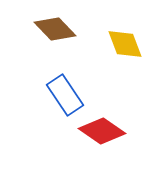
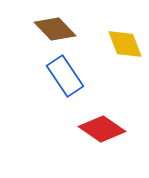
blue rectangle: moved 19 px up
red diamond: moved 2 px up
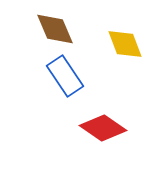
brown diamond: rotated 21 degrees clockwise
red diamond: moved 1 px right, 1 px up
